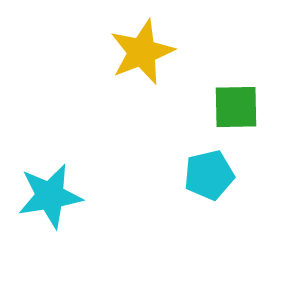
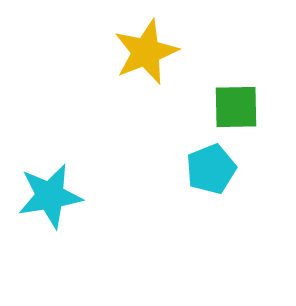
yellow star: moved 4 px right
cyan pentagon: moved 2 px right, 6 px up; rotated 9 degrees counterclockwise
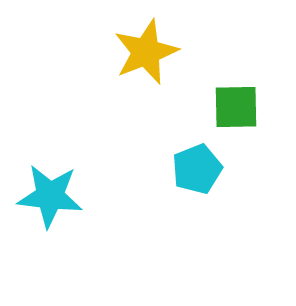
cyan pentagon: moved 14 px left
cyan star: rotated 16 degrees clockwise
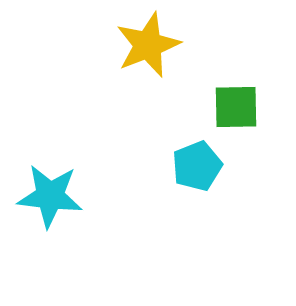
yellow star: moved 2 px right, 7 px up
cyan pentagon: moved 3 px up
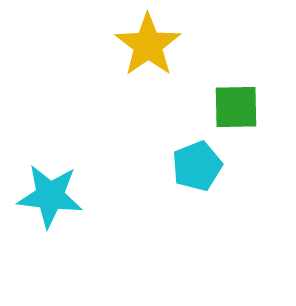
yellow star: rotated 14 degrees counterclockwise
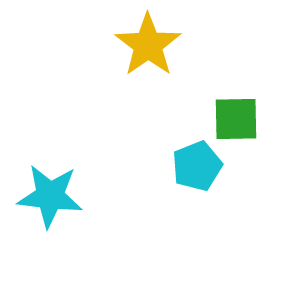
green square: moved 12 px down
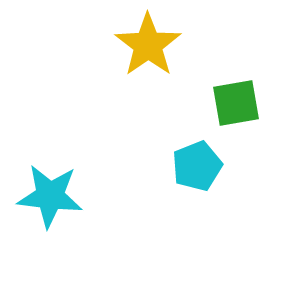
green square: moved 16 px up; rotated 9 degrees counterclockwise
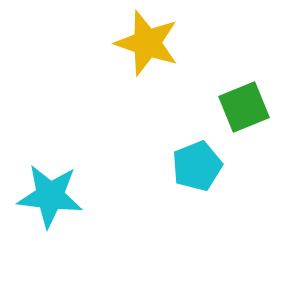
yellow star: moved 1 px left, 2 px up; rotated 18 degrees counterclockwise
green square: moved 8 px right, 4 px down; rotated 12 degrees counterclockwise
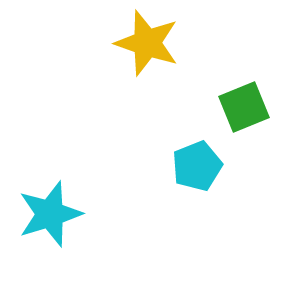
cyan star: moved 18 px down; rotated 24 degrees counterclockwise
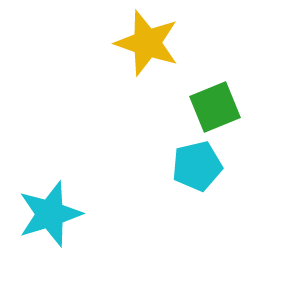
green square: moved 29 px left
cyan pentagon: rotated 9 degrees clockwise
